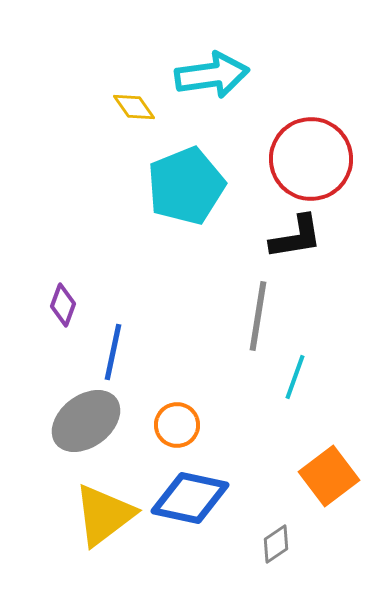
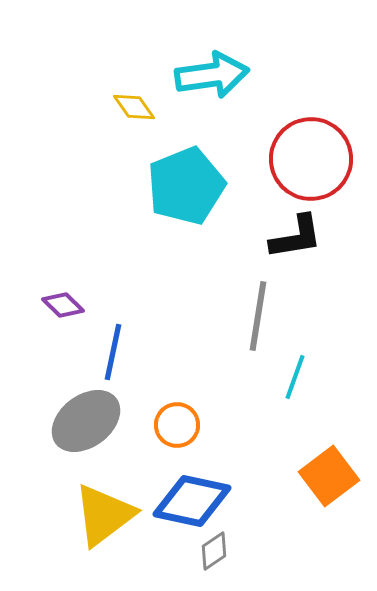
purple diamond: rotated 66 degrees counterclockwise
blue diamond: moved 2 px right, 3 px down
gray diamond: moved 62 px left, 7 px down
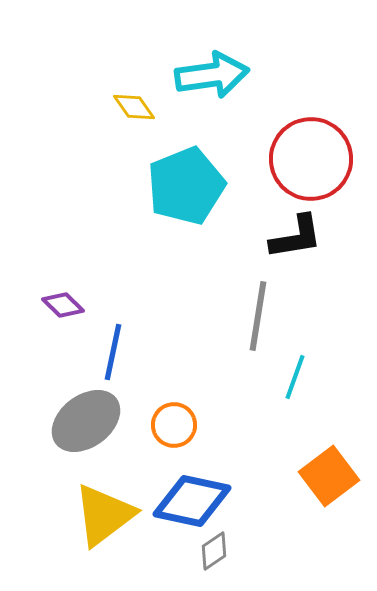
orange circle: moved 3 px left
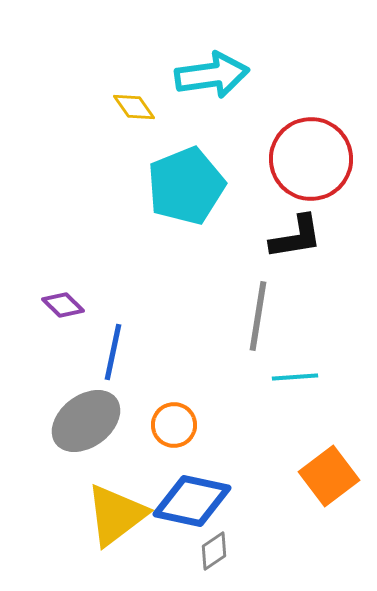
cyan line: rotated 66 degrees clockwise
yellow triangle: moved 12 px right
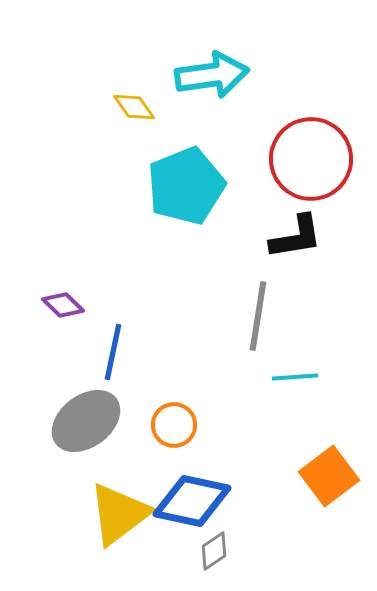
yellow triangle: moved 3 px right, 1 px up
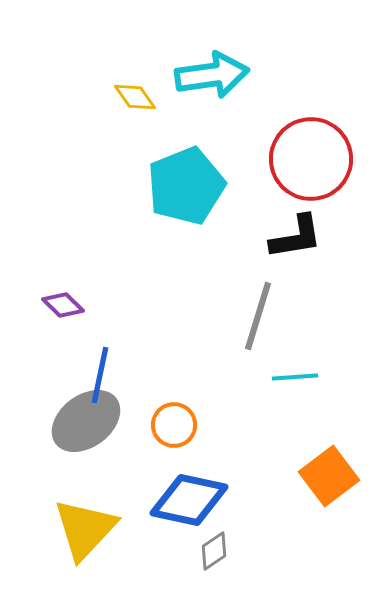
yellow diamond: moved 1 px right, 10 px up
gray line: rotated 8 degrees clockwise
blue line: moved 13 px left, 23 px down
blue diamond: moved 3 px left, 1 px up
yellow triangle: moved 34 px left, 15 px down; rotated 10 degrees counterclockwise
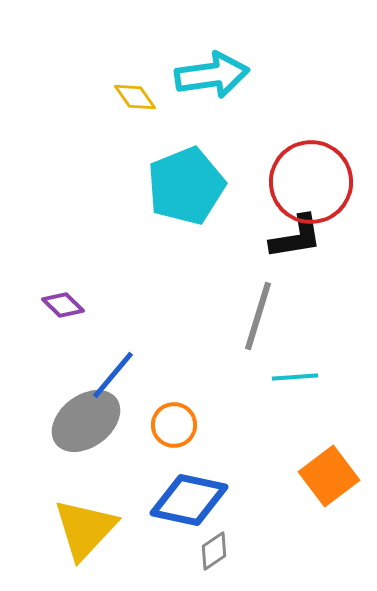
red circle: moved 23 px down
blue line: moved 13 px right; rotated 28 degrees clockwise
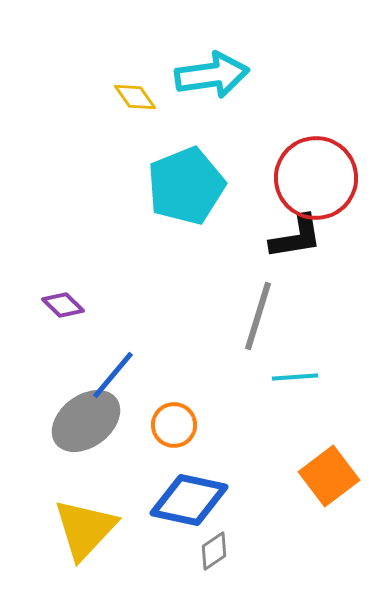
red circle: moved 5 px right, 4 px up
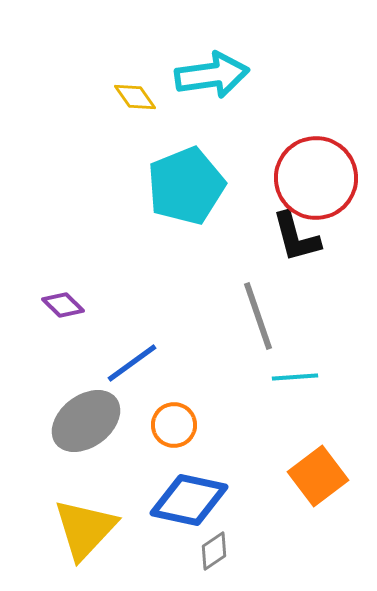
black L-shape: rotated 84 degrees clockwise
gray line: rotated 36 degrees counterclockwise
blue line: moved 19 px right, 12 px up; rotated 14 degrees clockwise
orange square: moved 11 px left
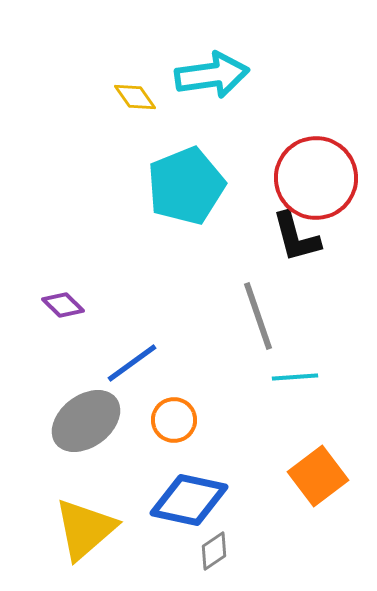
orange circle: moved 5 px up
yellow triangle: rotated 6 degrees clockwise
